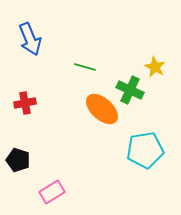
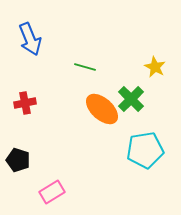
green cross: moved 1 px right, 9 px down; rotated 20 degrees clockwise
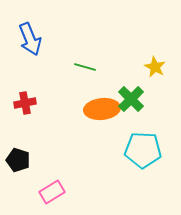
orange ellipse: rotated 48 degrees counterclockwise
cyan pentagon: moved 2 px left; rotated 12 degrees clockwise
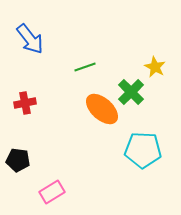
blue arrow: rotated 16 degrees counterclockwise
green line: rotated 35 degrees counterclockwise
green cross: moved 7 px up
orange ellipse: rotated 48 degrees clockwise
black pentagon: rotated 10 degrees counterclockwise
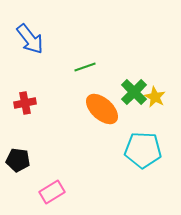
yellow star: moved 30 px down
green cross: moved 3 px right
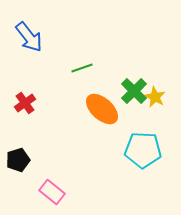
blue arrow: moved 1 px left, 2 px up
green line: moved 3 px left, 1 px down
green cross: moved 1 px up
red cross: rotated 25 degrees counterclockwise
black pentagon: rotated 25 degrees counterclockwise
pink rectangle: rotated 70 degrees clockwise
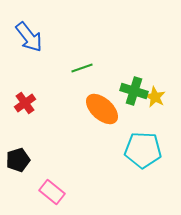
green cross: rotated 28 degrees counterclockwise
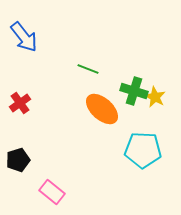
blue arrow: moved 5 px left
green line: moved 6 px right, 1 px down; rotated 40 degrees clockwise
red cross: moved 5 px left
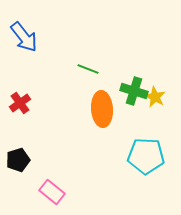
orange ellipse: rotated 44 degrees clockwise
cyan pentagon: moved 3 px right, 6 px down
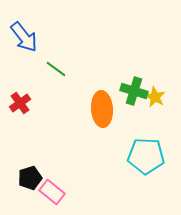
green line: moved 32 px left; rotated 15 degrees clockwise
black pentagon: moved 12 px right, 18 px down
